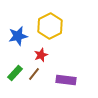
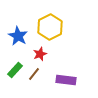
yellow hexagon: moved 1 px down
blue star: rotated 30 degrees counterclockwise
red star: moved 1 px left, 1 px up
green rectangle: moved 3 px up
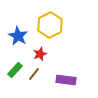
yellow hexagon: moved 2 px up
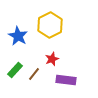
red star: moved 12 px right, 5 px down
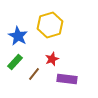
yellow hexagon: rotated 10 degrees clockwise
green rectangle: moved 8 px up
purple rectangle: moved 1 px right, 1 px up
